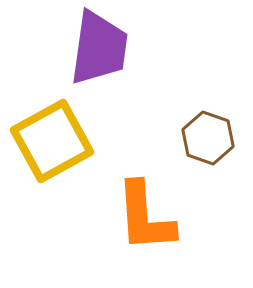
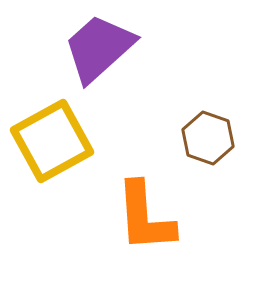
purple trapezoid: rotated 140 degrees counterclockwise
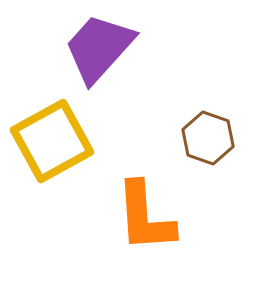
purple trapezoid: rotated 6 degrees counterclockwise
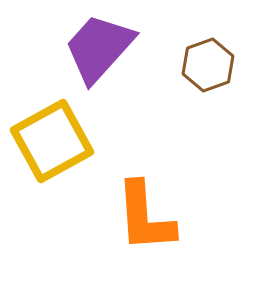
brown hexagon: moved 73 px up; rotated 21 degrees clockwise
